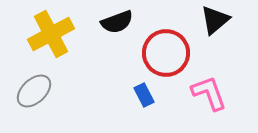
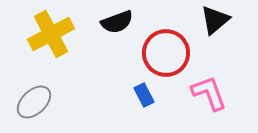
gray ellipse: moved 11 px down
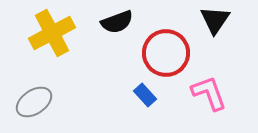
black triangle: rotated 16 degrees counterclockwise
yellow cross: moved 1 px right, 1 px up
blue rectangle: moved 1 px right; rotated 15 degrees counterclockwise
gray ellipse: rotated 9 degrees clockwise
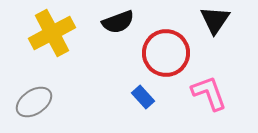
black semicircle: moved 1 px right
blue rectangle: moved 2 px left, 2 px down
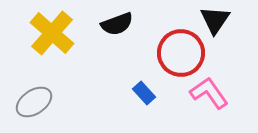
black semicircle: moved 1 px left, 2 px down
yellow cross: rotated 21 degrees counterclockwise
red circle: moved 15 px right
pink L-shape: rotated 15 degrees counterclockwise
blue rectangle: moved 1 px right, 4 px up
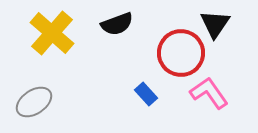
black triangle: moved 4 px down
blue rectangle: moved 2 px right, 1 px down
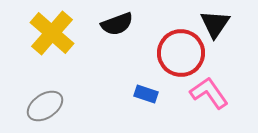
blue rectangle: rotated 30 degrees counterclockwise
gray ellipse: moved 11 px right, 4 px down
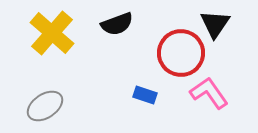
blue rectangle: moved 1 px left, 1 px down
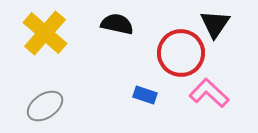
black semicircle: rotated 148 degrees counterclockwise
yellow cross: moved 7 px left
pink L-shape: rotated 12 degrees counterclockwise
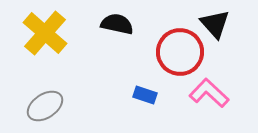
black triangle: rotated 16 degrees counterclockwise
red circle: moved 1 px left, 1 px up
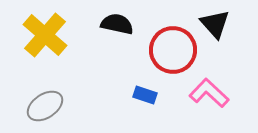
yellow cross: moved 2 px down
red circle: moved 7 px left, 2 px up
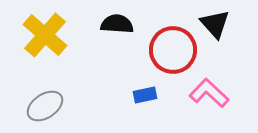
black semicircle: rotated 8 degrees counterclockwise
blue rectangle: rotated 30 degrees counterclockwise
